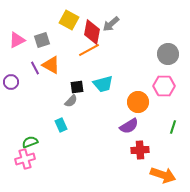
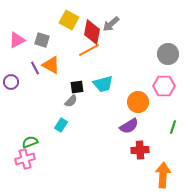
gray square: rotated 35 degrees clockwise
cyan rectangle: rotated 56 degrees clockwise
orange arrow: rotated 105 degrees counterclockwise
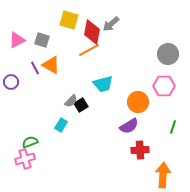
yellow square: rotated 12 degrees counterclockwise
black square: moved 4 px right, 18 px down; rotated 24 degrees counterclockwise
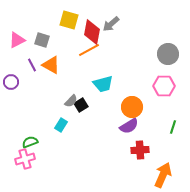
purple line: moved 3 px left, 3 px up
orange circle: moved 6 px left, 5 px down
orange arrow: rotated 20 degrees clockwise
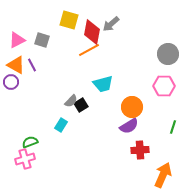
orange triangle: moved 35 px left
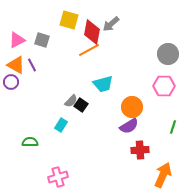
black square: rotated 24 degrees counterclockwise
green semicircle: rotated 21 degrees clockwise
pink cross: moved 33 px right, 18 px down
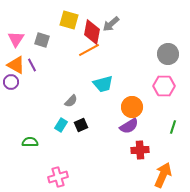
pink triangle: moved 1 px left, 1 px up; rotated 30 degrees counterclockwise
black square: moved 20 px down; rotated 32 degrees clockwise
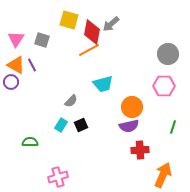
purple semicircle: rotated 18 degrees clockwise
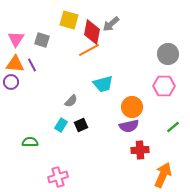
orange triangle: moved 1 px left, 1 px up; rotated 24 degrees counterclockwise
green line: rotated 32 degrees clockwise
